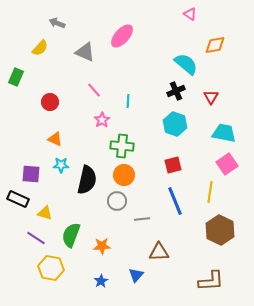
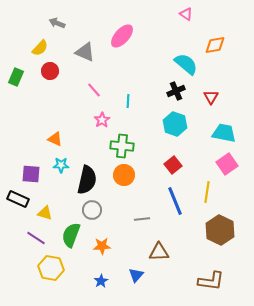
pink triangle: moved 4 px left
red circle: moved 31 px up
red square: rotated 24 degrees counterclockwise
yellow line: moved 3 px left
gray circle: moved 25 px left, 9 px down
brown L-shape: rotated 12 degrees clockwise
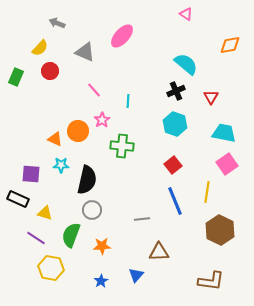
orange diamond: moved 15 px right
orange circle: moved 46 px left, 44 px up
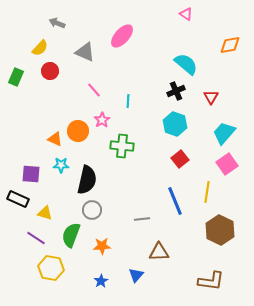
cyan trapezoid: rotated 60 degrees counterclockwise
red square: moved 7 px right, 6 px up
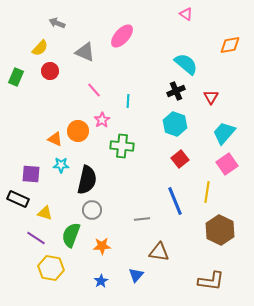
brown triangle: rotated 10 degrees clockwise
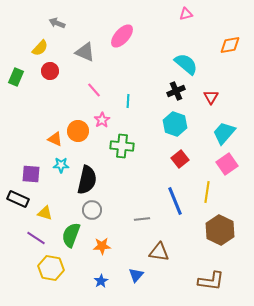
pink triangle: rotated 48 degrees counterclockwise
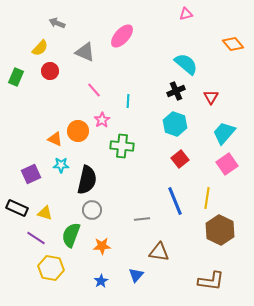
orange diamond: moved 3 px right, 1 px up; rotated 60 degrees clockwise
purple square: rotated 30 degrees counterclockwise
yellow line: moved 6 px down
black rectangle: moved 1 px left, 9 px down
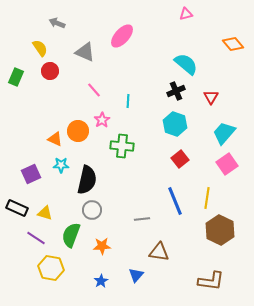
yellow semicircle: rotated 78 degrees counterclockwise
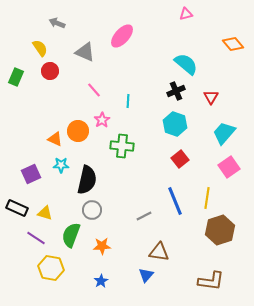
pink square: moved 2 px right, 3 px down
gray line: moved 2 px right, 3 px up; rotated 21 degrees counterclockwise
brown hexagon: rotated 16 degrees clockwise
blue triangle: moved 10 px right
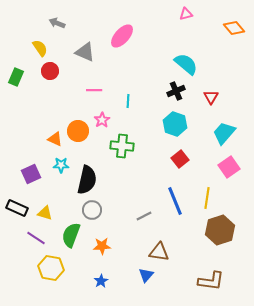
orange diamond: moved 1 px right, 16 px up
pink line: rotated 49 degrees counterclockwise
